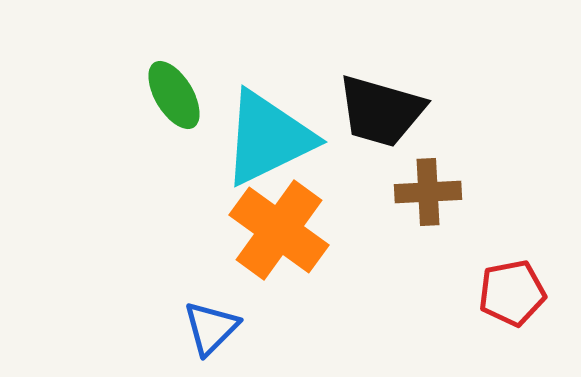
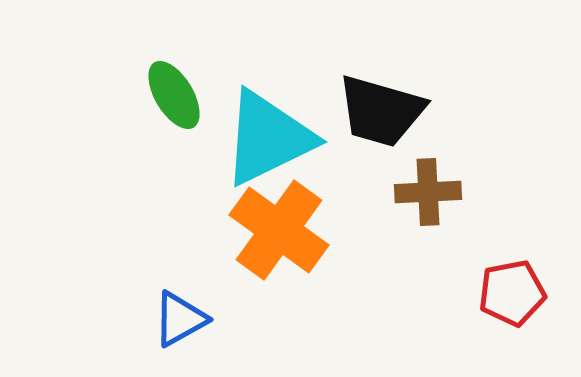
blue triangle: moved 31 px left, 9 px up; rotated 16 degrees clockwise
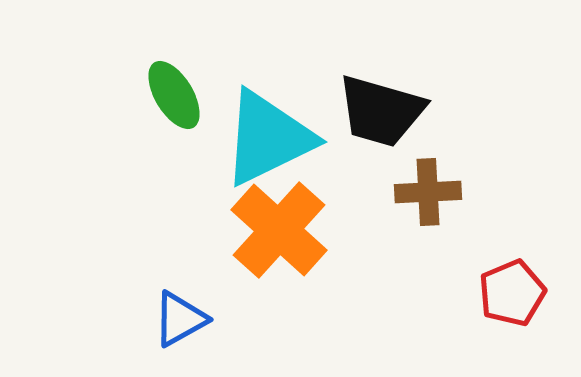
orange cross: rotated 6 degrees clockwise
red pentagon: rotated 12 degrees counterclockwise
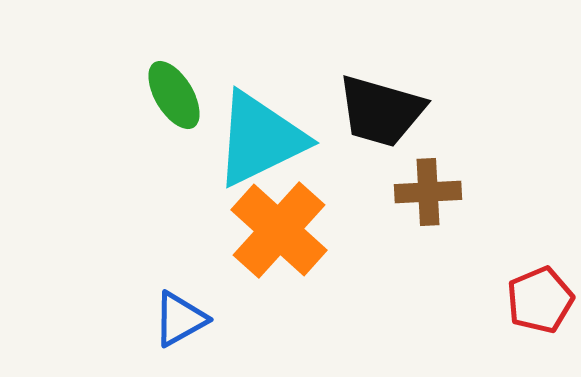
cyan triangle: moved 8 px left, 1 px down
red pentagon: moved 28 px right, 7 px down
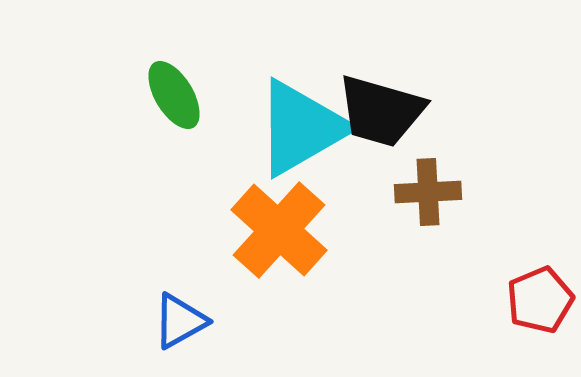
cyan triangle: moved 41 px right, 11 px up; rotated 4 degrees counterclockwise
blue triangle: moved 2 px down
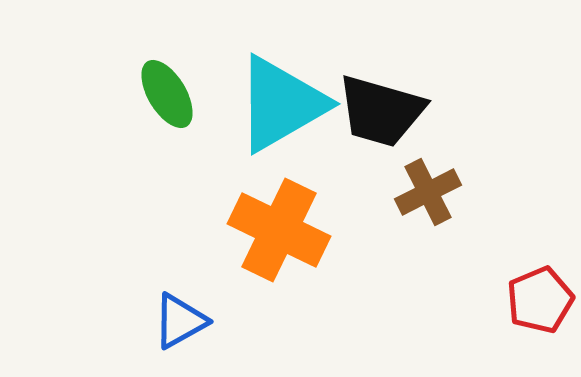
green ellipse: moved 7 px left, 1 px up
cyan triangle: moved 20 px left, 24 px up
brown cross: rotated 24 degrees counterclockwise
orange cross: rotated 16 degrees counterclockwise
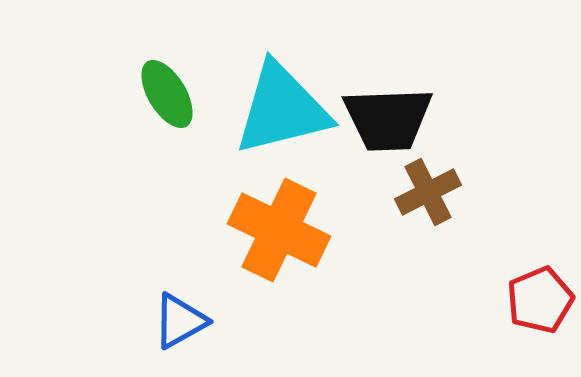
cyan triangle: moved 1 px right, 5 px down; rotated 16 degrees clockwise
black trapezoid: moved 7 px right, 8 px down; rotated 18 degrees counterclockwise
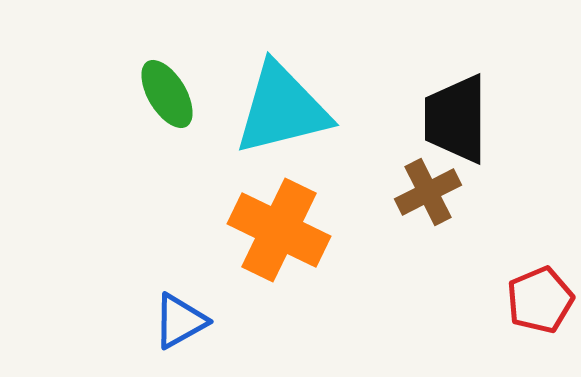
black trapezoid: moved 68 px right; rotated 92 degrees clockwise
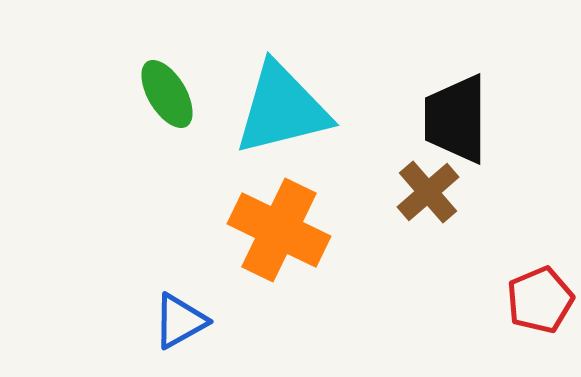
brown cross: rotated 14 degrees counterclockwise
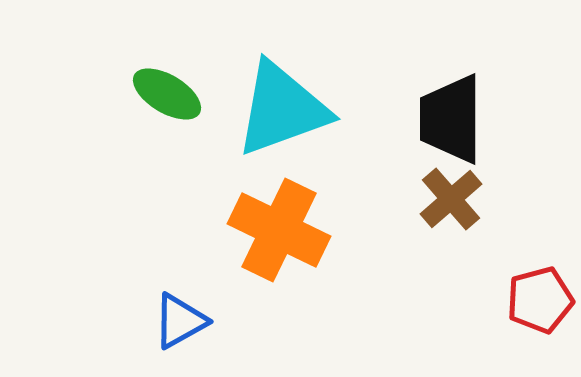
green ellipse: rotated 28 degrees counterclockwise
cyan triangle: rotated 6 degrees counterclockwise
black trapezoid: moved 5 px left
brown cross: moved 23 px right, 7 px down
red pentagon: rotated 8 degrees clockwise
